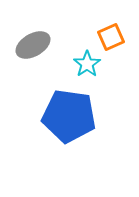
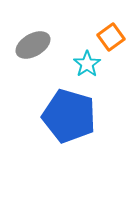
orange square: rotated 12 degrees counterclockwise
blue pentagon: rotated 8 degrees clockwise
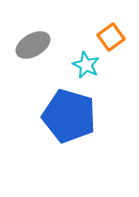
cyan star: moved 1 px left, 1 px down; rotated 12 degrees counterclockwise
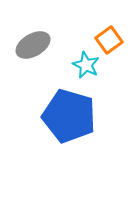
orange square: moved 2 px left, 3 px down
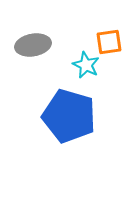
orange square: moved 2 px down; rotated 28 degrees clockwise
gray ellipse: rotated 20 degrees clockwise
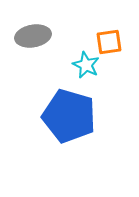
gray ellipse: moved 9 px up
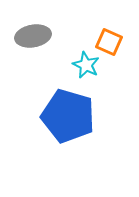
orange square: rotated 32 degrees clockwise
blue pentagon: moved 1 px left
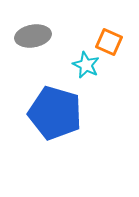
blue pentagon: moved 13 px left, 3 px up
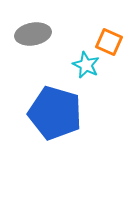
gray ellipse: moved 2 px up
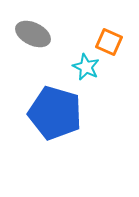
gray ellipse: rotated 36 degrees clockwise
cyan star: moved 2 px down
